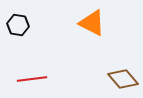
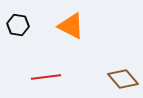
orange triangle: moved 21 px left, 3 px down
red line: moved 14 px right, 2 px up
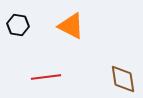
brown diamond: rotated 32 degrees clockwise
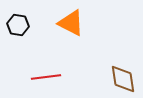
orange triangle: moved 3 px up
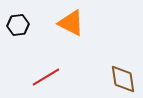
black hexagon: rotated 15 degrees counterclockwise
red line: rotated 24 degrees counterclockwise
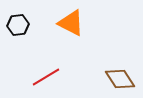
brown diamond: moved 3 px left; rotated 24 degrees counterclockwise
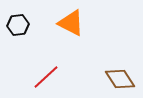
red line: rotated 12 degrees counterclockwise
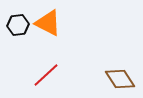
orange triangle: moved 23 px left
red line: moved 2 px up
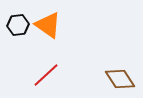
orange triangle: moved 2 px down; rotated 8 degrees clockwise
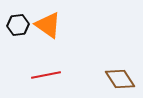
red line: rotated 32 degrees clockwise
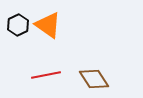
black hexagon: rotated 20 degrees counterclockwise
brown diamond: moved 26 px left
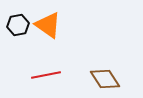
black hexagon: rotated 15 degrees clockwise
brown diamond: moved 11 px right
